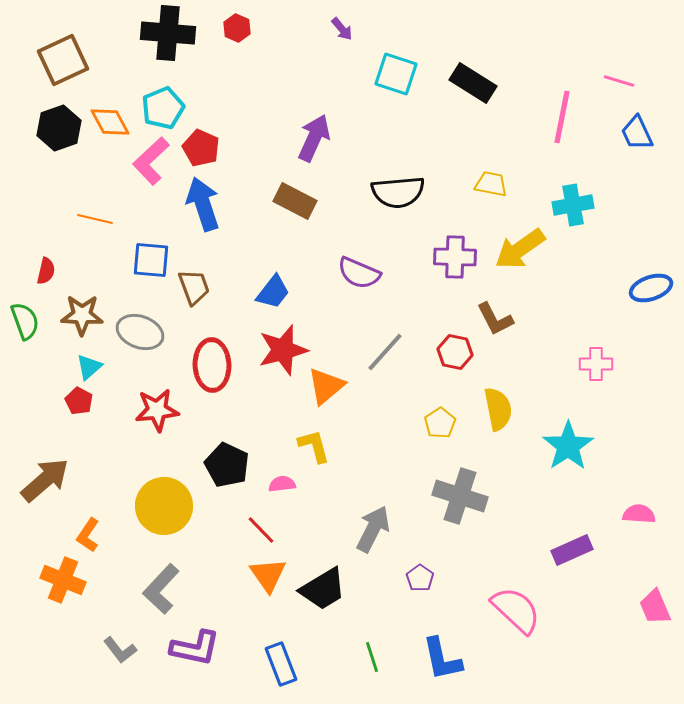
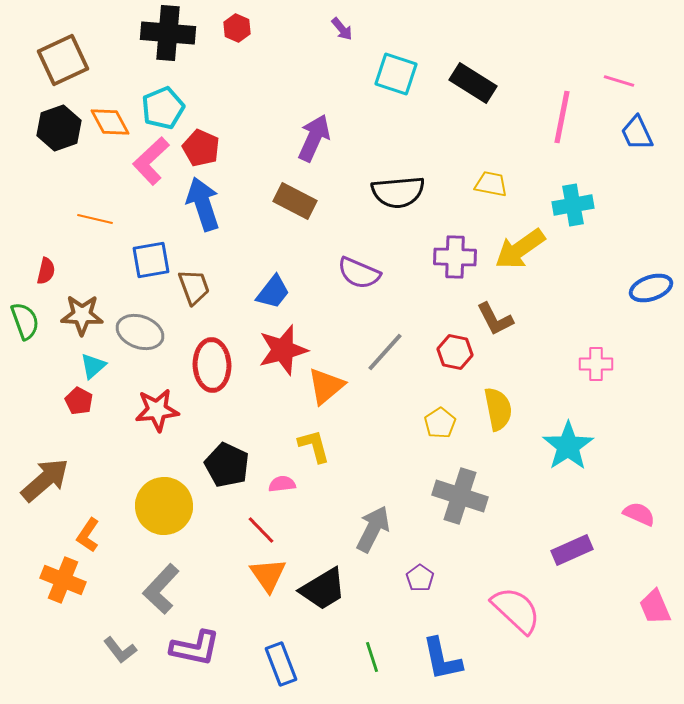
blue square at (151, 260): rotated 15 degrees counterclockwise
cyan triangle at (89, 367): moved 4 px right, 1 px up
pink semicircle at (639, 514): rotated 20 degrees clockwise
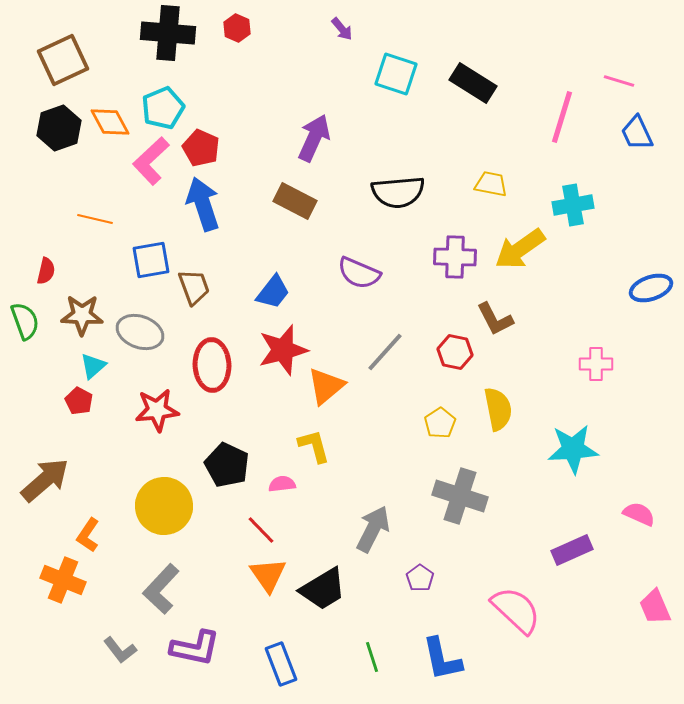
pink line at (562, 117): rotated 6 degrees clockwise
cyan star at (568, 446): moved 5 px right, 3 px down; rotated 30 degrees clockwise
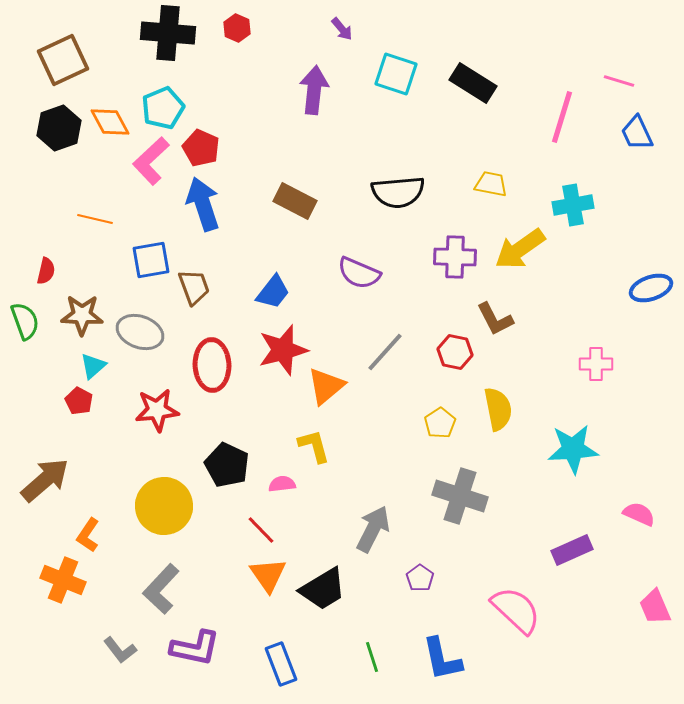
purple arrow at (314, 138): moved 48 px up; rotated 18 degrees counterclockwise
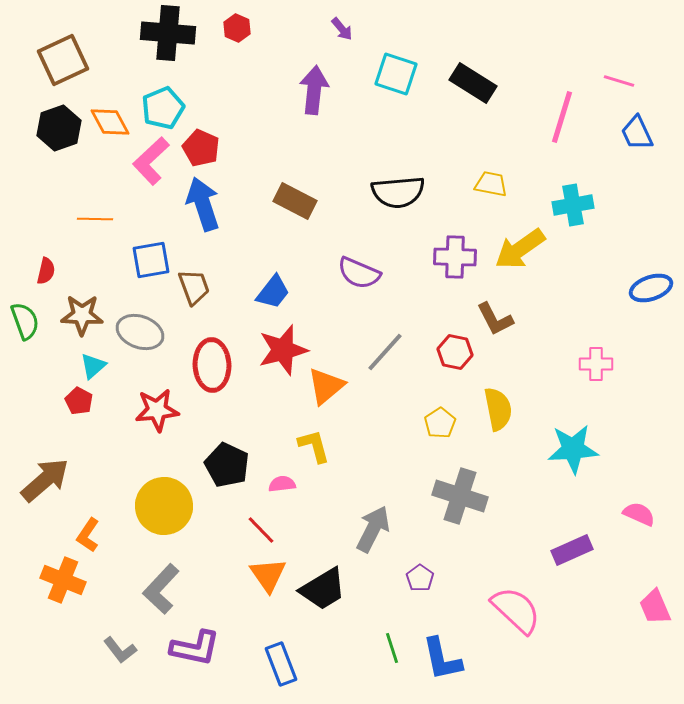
orange line at (95, 219): rotated 12 degrees counterclockwise
green line at (372, 657): moved 20 px right, 9 px up
